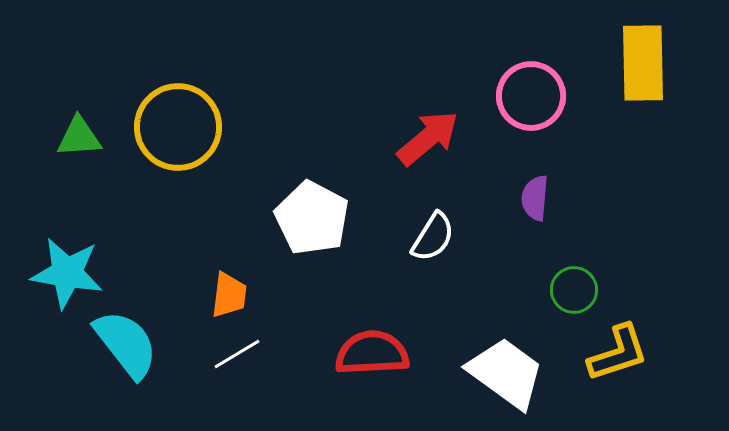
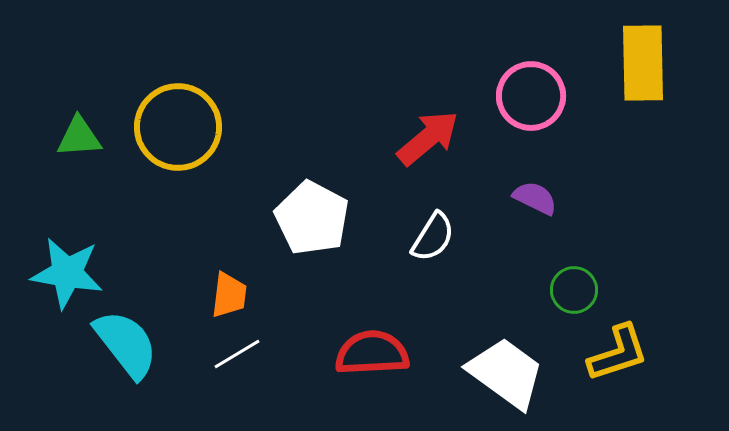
purple semicircle: rotated 111 degrees clockwise
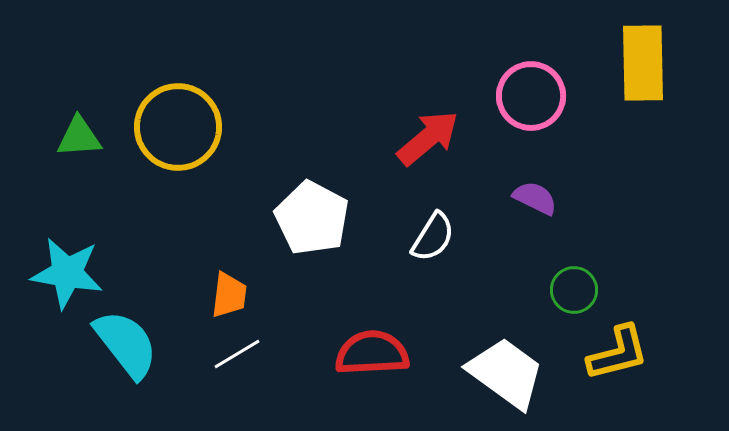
yellow L-shape: rotated 4 degrees clockwise
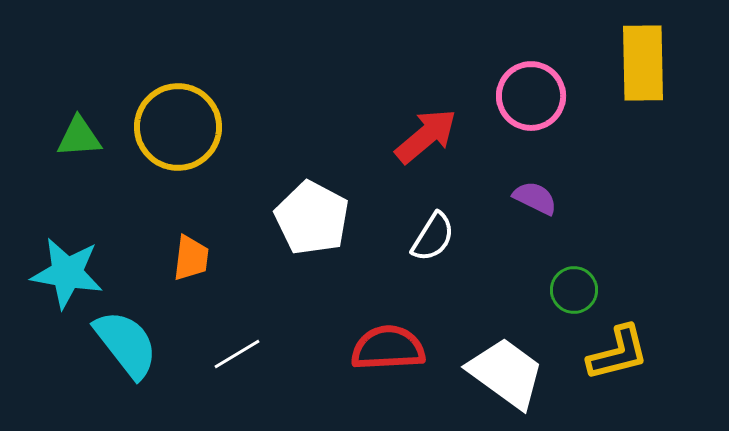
red arrow: moved 2 px left, 2 px up
orange trapezoid: moved 38 px left, 37 px up
red semicircle: moved 16 px right, 5 px up
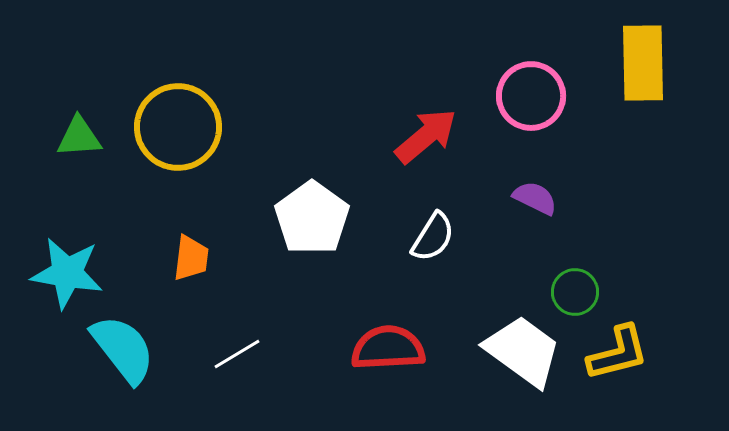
white pentagon: rotated 8 degrees clockwise
green circle: moved 1 px right, 2 px down
cyan semicircle: moved 3 px left, 5 px down
white trapezoid: moved 17 px right, 22 px up
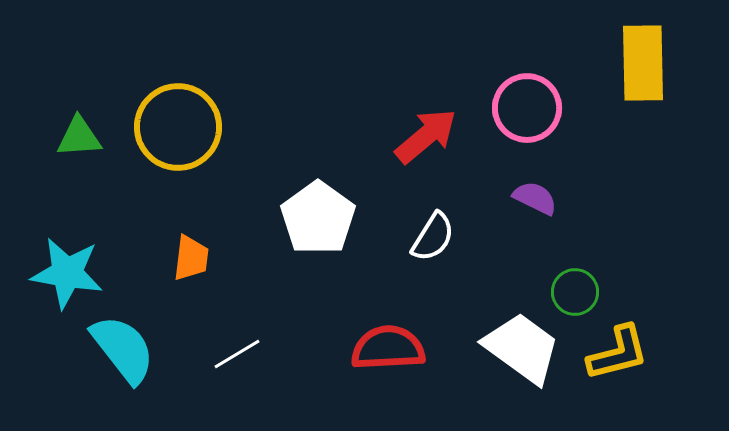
pink circle: moved 4 px left, 12 px down
white pentagon: moved 6 px right
white trapezoid: moved 1 px left, 3 px up
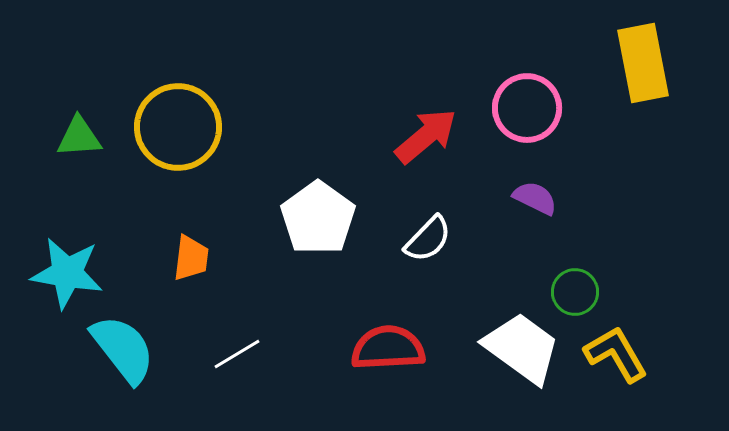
yellow rectangle: rotated 10 degrees counterclockwise
white semicircle: moved 5 px left, 2 px down; rotated 12 degrees clockwise
yellow L-shape: moved 2 px left, 1 px down; rotated 106 degrees counterclockwise
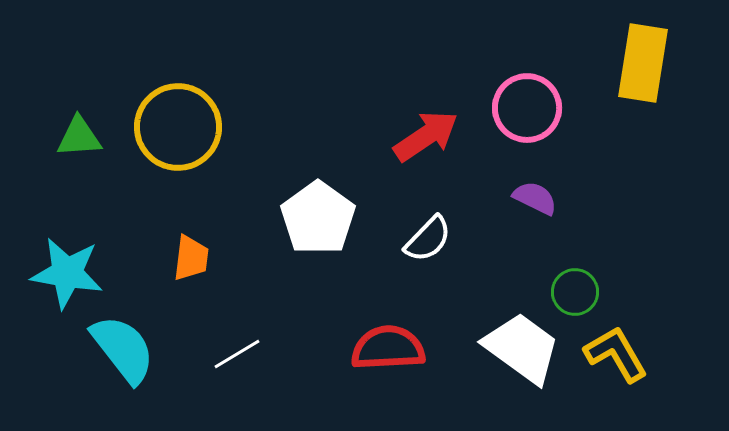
yellow rectangle: rotated 20 degrees clockwise
red arrow: rotated 6 degrees clockwise
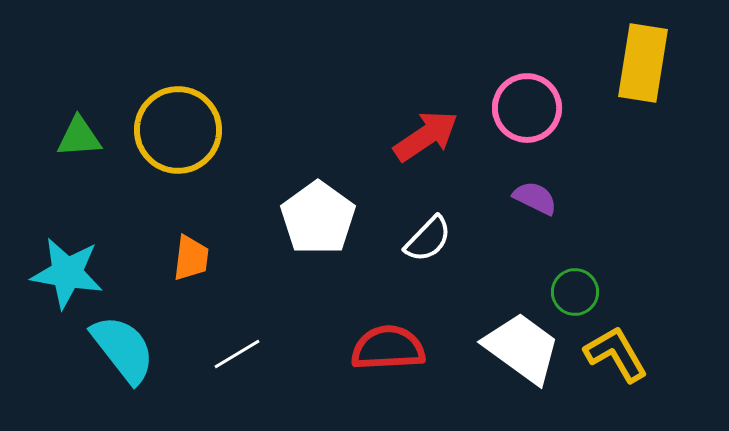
yellow circle: moved 3 px down
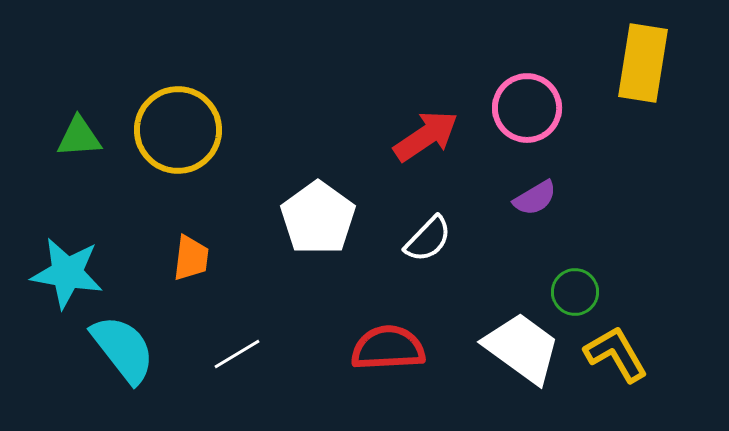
purple semicircle: rotated 123 degrees clockwise
